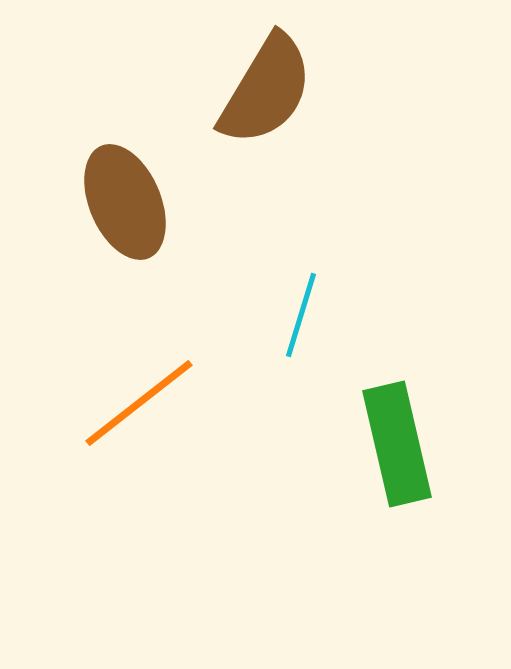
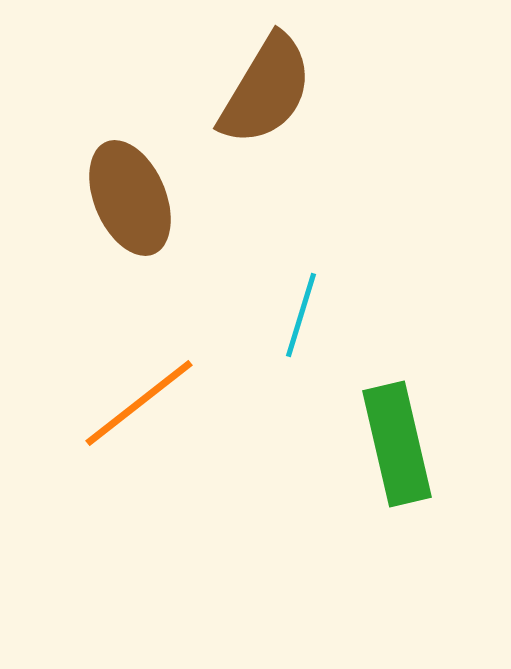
brown ellipse: moved 5 px right, 4 px up
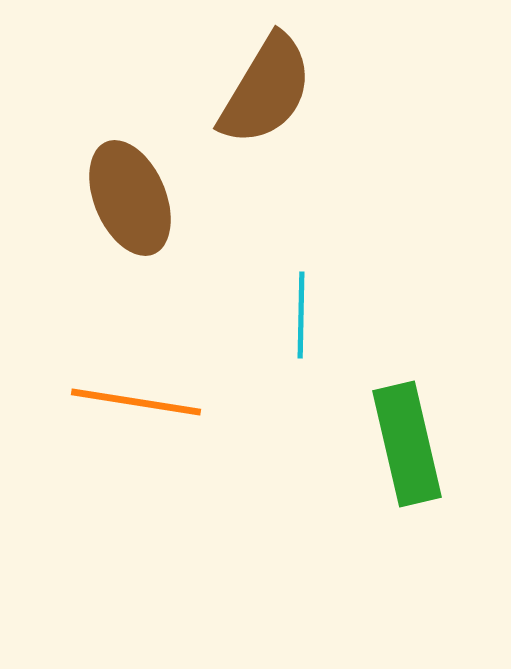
cyan line: rotated 16 degrees counterclockwise
orange line: moved 3 px left, 1 px up; rotated 47 degrees clockwise
green rectangle: moved 10 px right
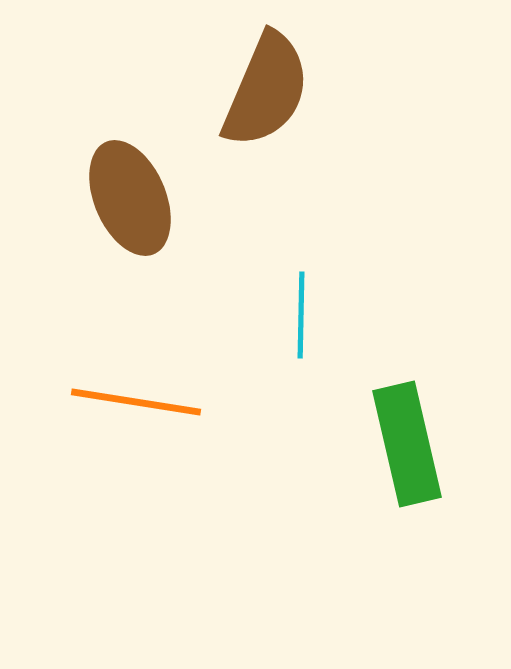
brown semicircle: rotated 8 degrees counterclockwise
